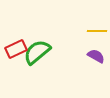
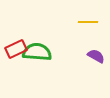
yellow line: moved 9 px left, 9 px up
green semicircle: rotated 44 degrees clockwise
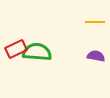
yellow line: moved 7 px right
purple semicircle: rotated 18 degrees counterclockwise
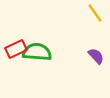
yellow line: moved 9 px up; rotated 54 degrees clockwise
purple semicircle: rotated 36 degrees clockwise
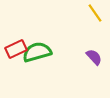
green semicircle: rotated 20 degrees counterclockwise
purple semicircle: moved 2 px left, 1 px down
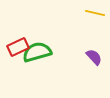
yellow line: rotated 42 degrees counterclockwise
red rectangle: moved 2 px right, 2 px up
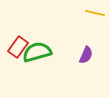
red rectangle: rotated 30 degrees counterclockwise
purple semicircle: moved 8 px left, 2 px up; rotated 66 degrees clockwise
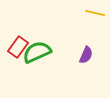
green semicircle: rotated 8 degrees counterclockwise
